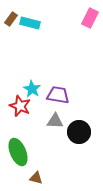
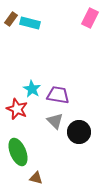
red star: moved 3 px left, 3 px down
gray triangle: rotated 42 degrees clockwise
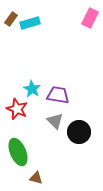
cyan rectangle: rotated 30 degrees counterclockwise
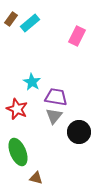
pink rectangle: moved 13 px left, 18 px down
cyan rectangle: rotated 24 degrees counterclockwise
cyan star: moved 7 px up
purple trapezoid: moved 2 px left, 2 px down
gray triangle: moved 1 px left, 5 px up; rotated 24 degrees clockwise
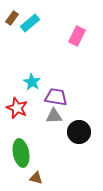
brown rectangle: moved 1 px right, 1 px up
red star: moved 1 px up
gray triangle: rotated 48 degrees clockwise
green ellipse: moved 3 px right, 1 px down; rotated 12 degrees clockwise
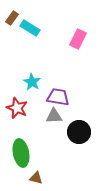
cyan rectangle: moved 5 px down; rotated 72 degrees clockwise
pink rectangle: moved 1 px right, 3 px down
purple trapezoid: moved 2 px right
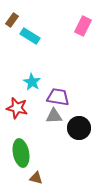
brown rectangle: moved 2 px down
cyan rectangle: moved 8 px down
pink rectangle: moved 5 px right, 13 px up
red star: rotated 10 degrees counterclockwise
black circle: moved 4 px up
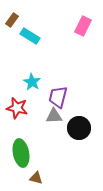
purple trapezoid: rotated 85 degrees counterclockwise
